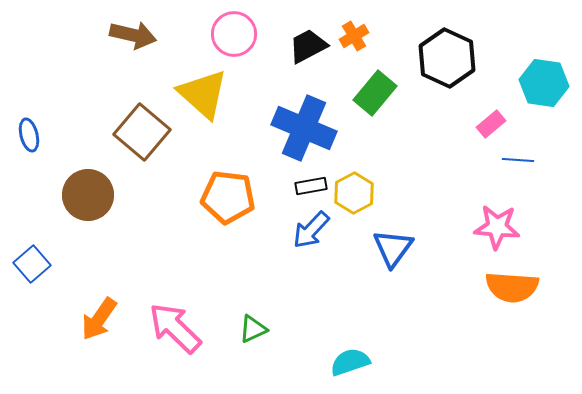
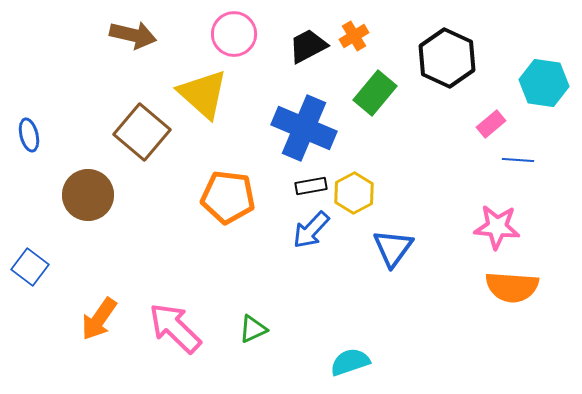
blue square: moved 2 px left, 3 px down; rotated 12 degrees counterclockwise
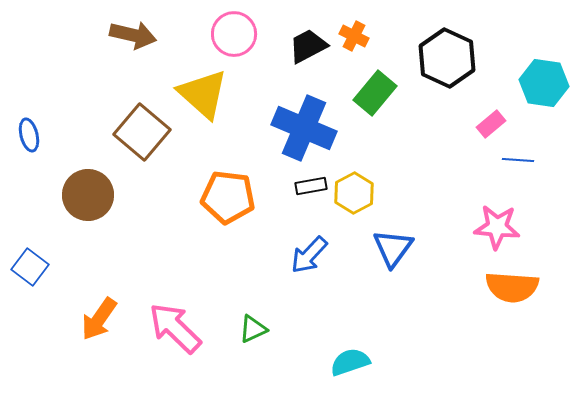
orange cross: rotated 32 degrees counterclockwise
blue arrow: moved 2 px left, 25 px down
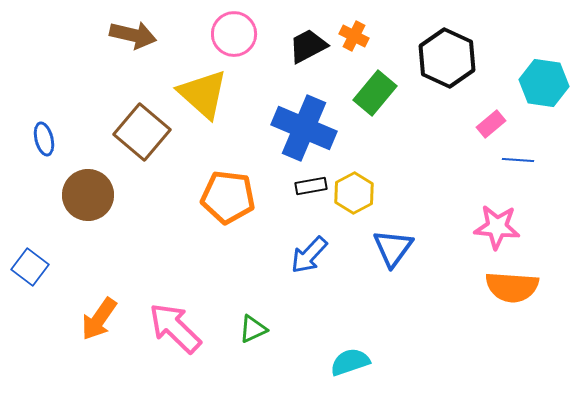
blue ellipse: moved 15 px right, 4 px down
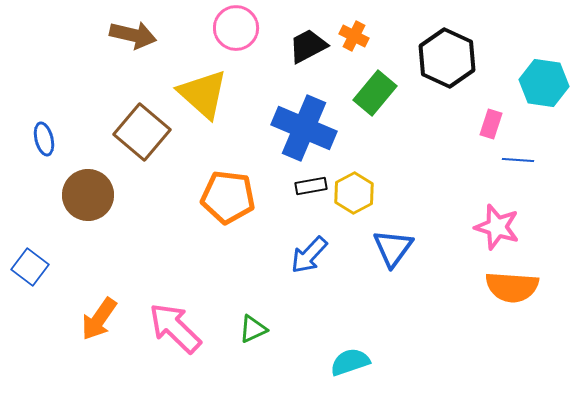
pink circle: moved 2 px right, 6 px up
pink rectangle: rotated 32 degrees counterclockwise
pink star: rotated 12 degrees clockwise
